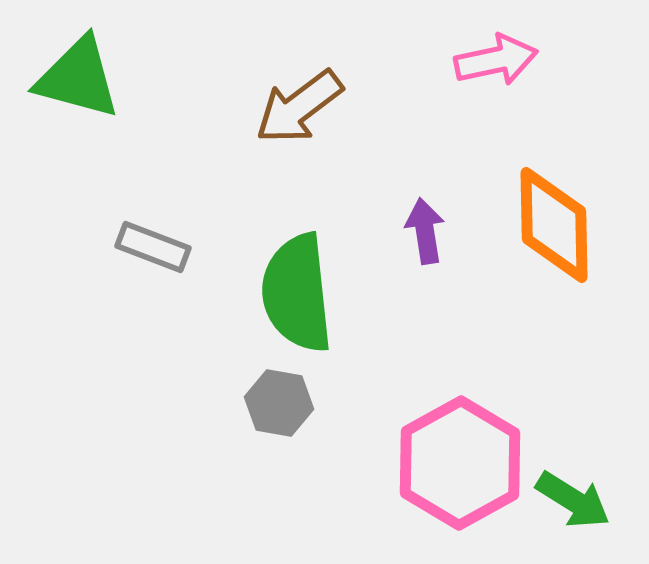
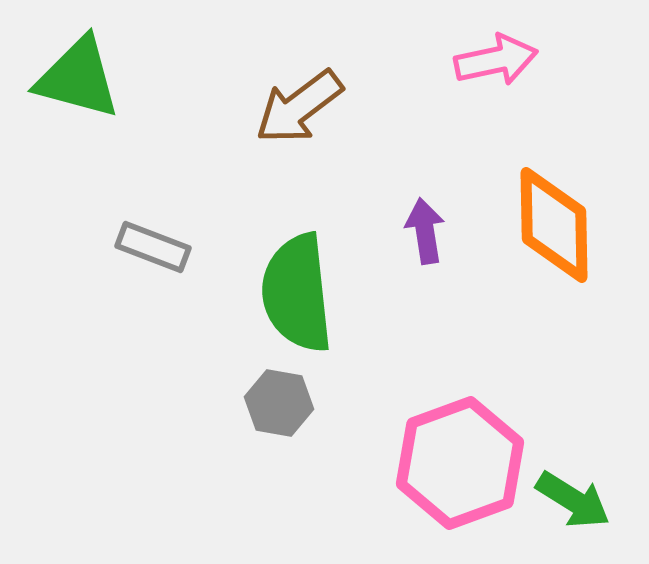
pink hexagon: rotated 9 degrees clockwise
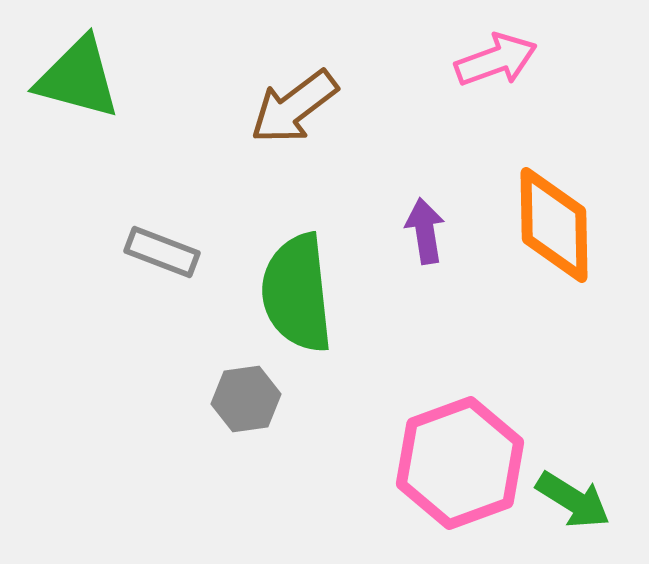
pink arrow: rotated 8 degrees counterclockwise
brown arrow: moved 5 px left
gray rectangle: moved 9 px right, 5 px down
gray hexagon: moved 33 px left, 4 px up; rotated 18 degrees counterclockwise
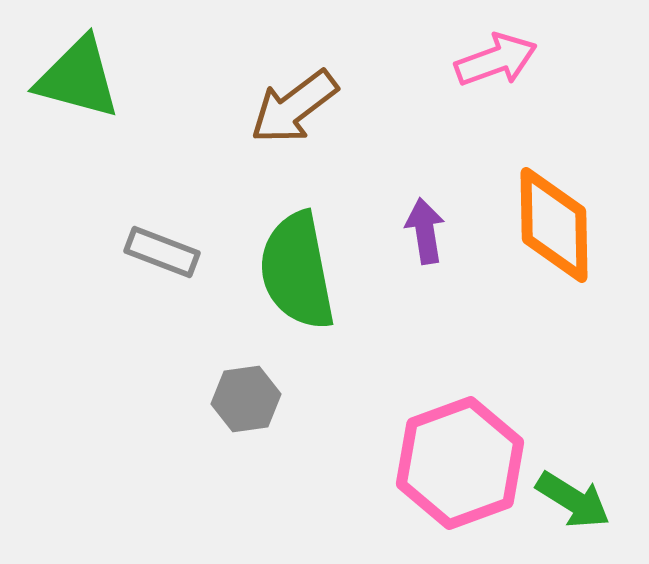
green semicircle: moved 22 px up; rotated 5 degrees counterclockwise
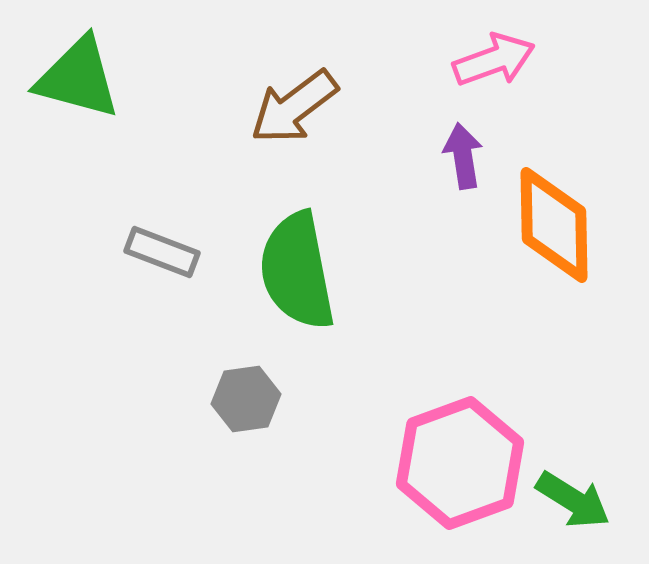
pink arrow: moved 2 px left
purple arrow: moved 38 px right, 75 px up
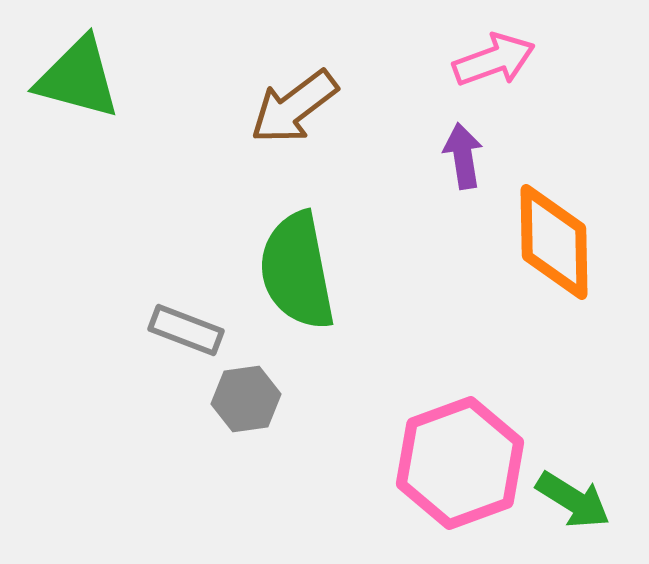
orange diamond: moved 17 px down
gray rectangle: moved 24 px right, 78 px down
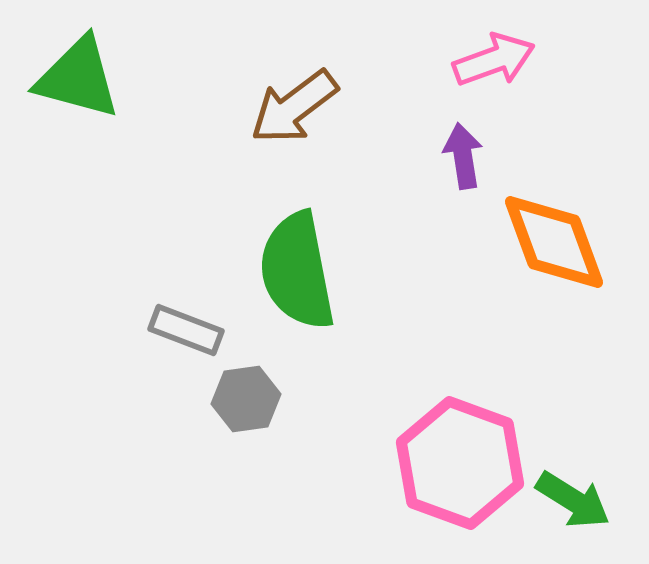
orange diamond: rotated 19 degrees counterclockwise
pink hexagon: rotated 20 degrees counterclockwise
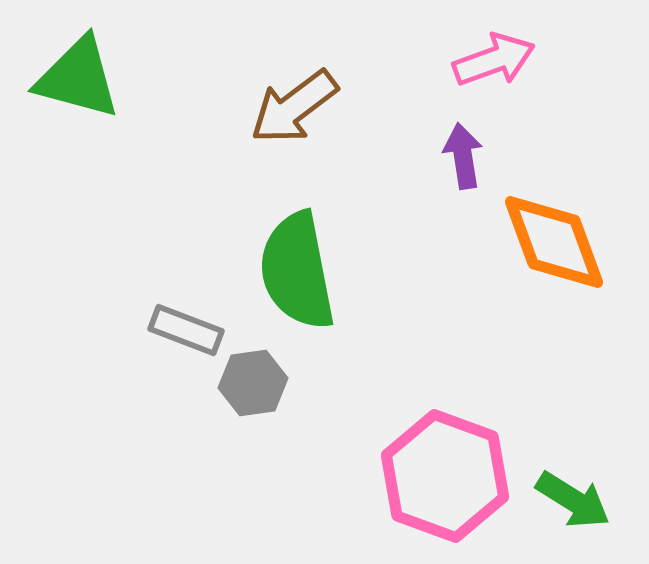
gray hexagon: moved 7 px right, 16 px up
pink hexagon: moved 15 px left, 13 px down
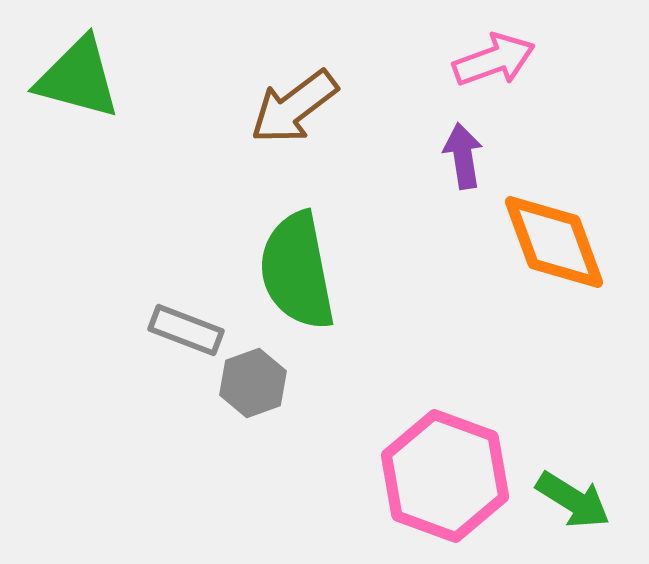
gray hexagon: rotated 12 degrees counterclockwise
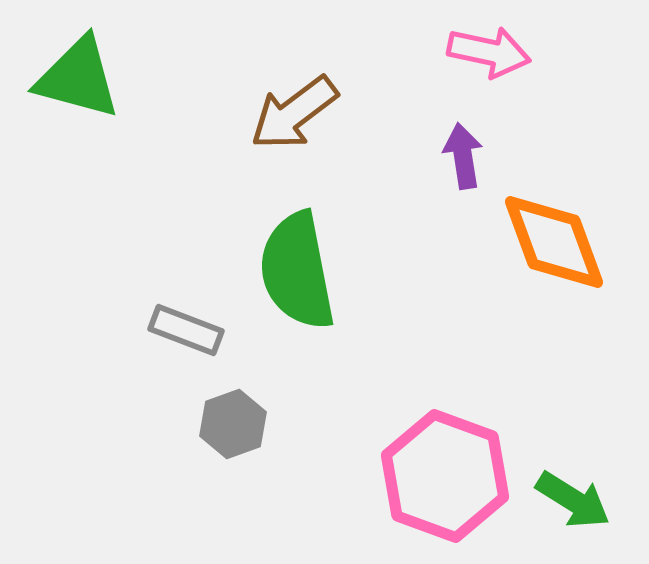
pink arrow: moved 5 px left, 8 px up; rotated 32 degrees clockwise
brown arrow: moved 6 px down
gray hexagon: moved 20 px left, 41 px down
